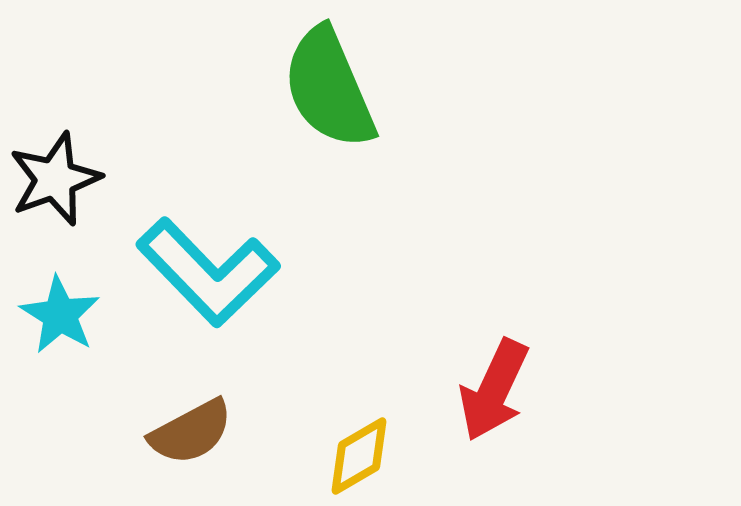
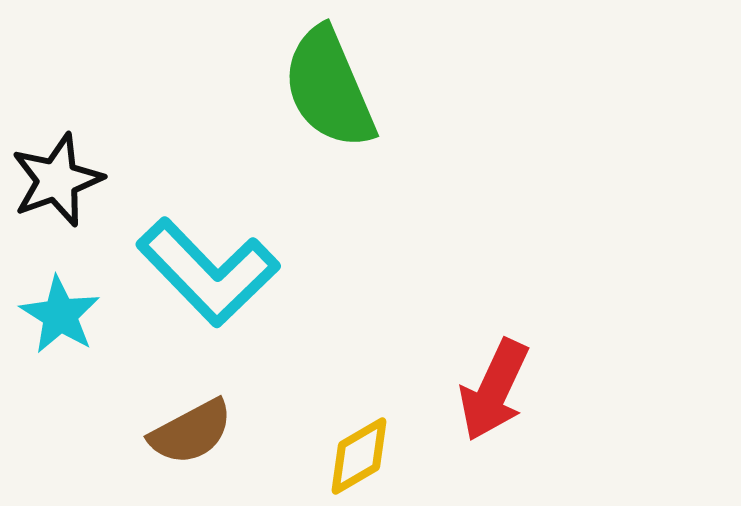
black star: moved 2 px right, 1 px down
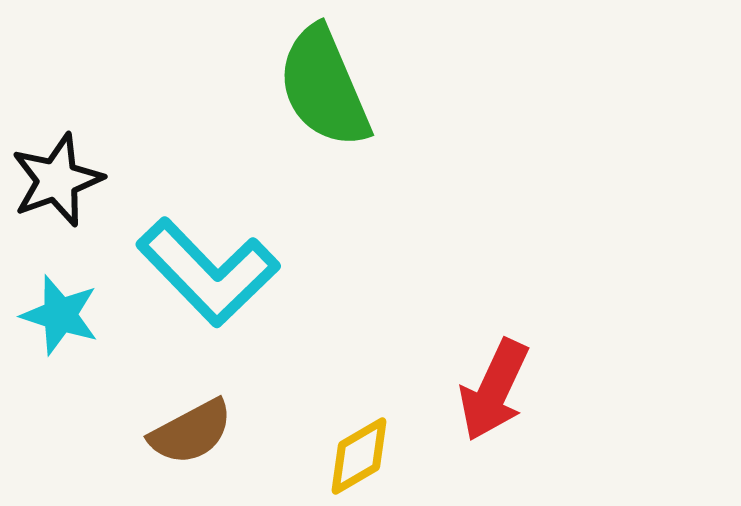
green semicircle: moved 5 px left, 1 px up
cyan star: rotated 14 degrees counterclockwise
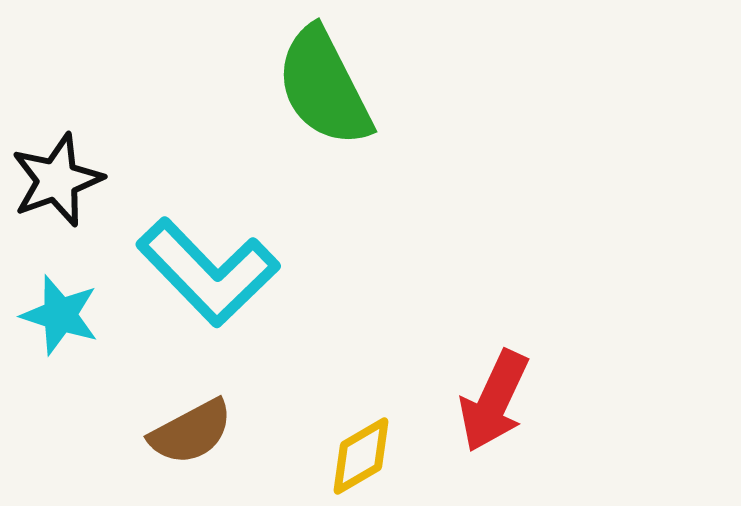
green semicircle: rotated 4 degrees counterclockwise
red arrow: moved 11 px down
yellow diamond: moved 2 px right
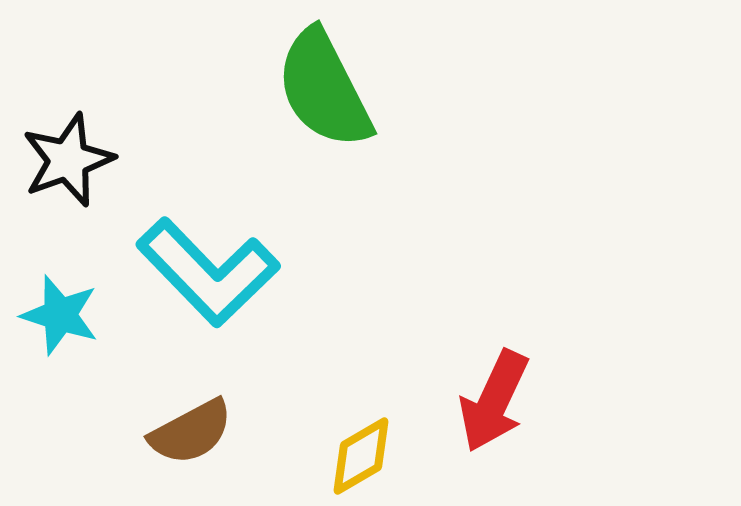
green semicircle: moved 2 px down
black star: moved 11 px right, 20 px up
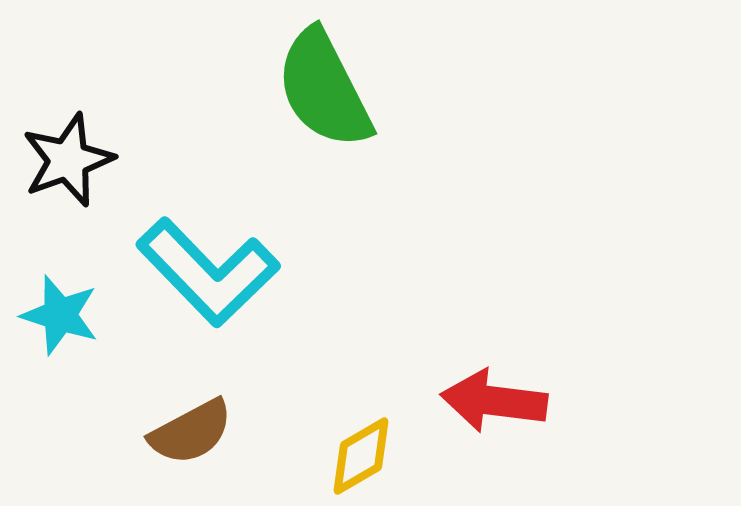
red arrow: rotated 72 degrees clockwise
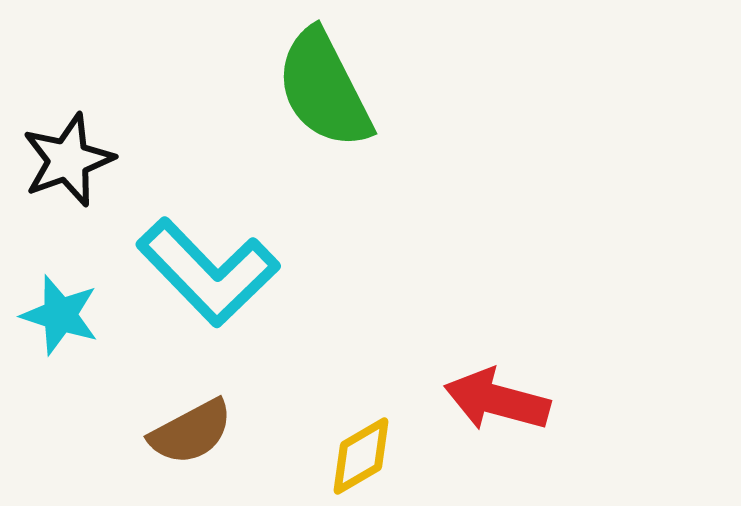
red arrow: moved 3 px right, 1 px up; rotated 8 degrees clockwise
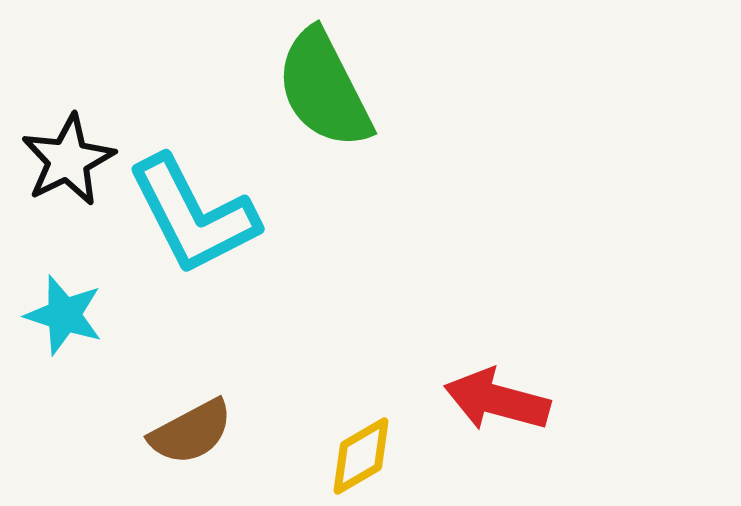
black star: rotated 6 degrees counterclockwise
cyan L-shape: moved 15 px left, 57 px up; rotated 17 degrees clockwise
cyan star: moved 4 px right
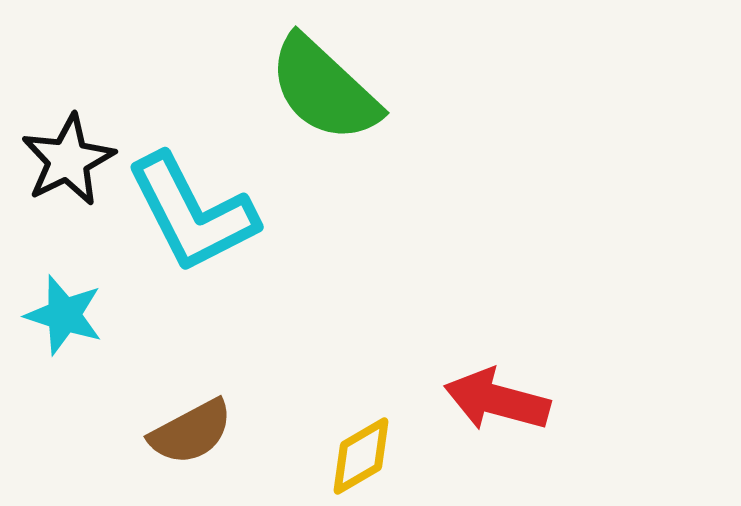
green semicircle: rotated 20 degrees counterclockwise
cyan L-shape: moved 1 px left, 2 px up
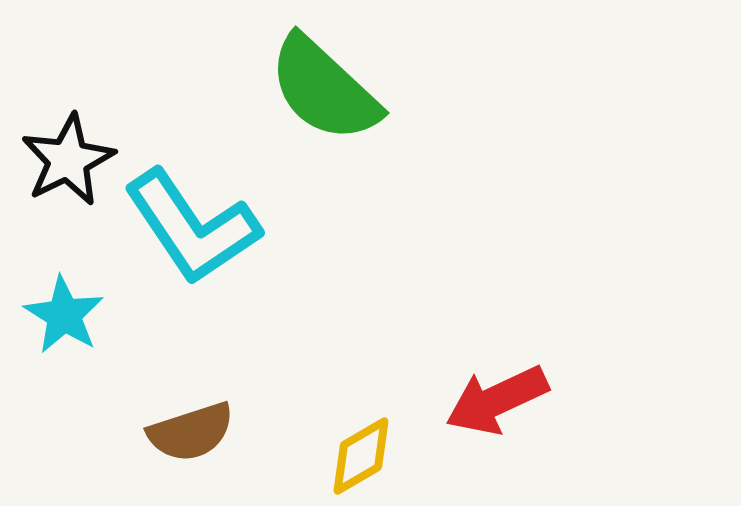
cyan L-shape: moved 14 px down; rotated 7 degrees counterclockwise
cyan star: rotated 14 degrees clockwise
red arrow: rotated 40 degrees counterclockwise
brown semicircle: rotated 10 degrees clockwise
